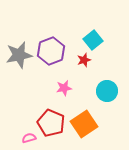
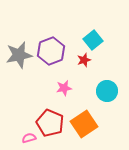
red pentagon: moved 1 px left
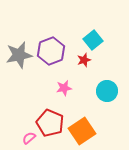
orange square: moved 2 px left, 7 px down
pink semicircle: rotated 24 degrees counterclockwise
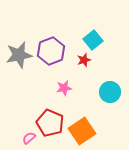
cyan circle: moved 3 px right, 1 px down
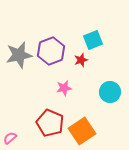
cyan square: rotated 18 degrees clockwise
red star: moved 3 px left
pink semicircle: moved 19 px left
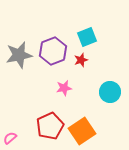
cyan square: moved 6 px left, 3 px up
purple hexagon: moved 2 px right
red pentagon: moved 3 px down; rotated 24 degrees clockwise
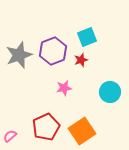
gray star: rotated 8 degrees counterclockwise
red pentagon: moved 4 px left, 1 px down
pink semicircle: moved 2 px up
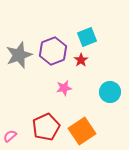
red star: rotated 16 degrees counterclockwise
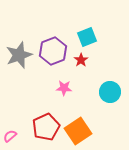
pink star: rotated 14 degrees clockwise
orange square: moved 4 px left
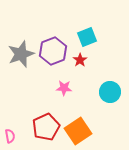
gray star: moved 2 px right, 1 px up
red star: moved 1 px left
pink semicircle: rotated 120 degrees clockwise
